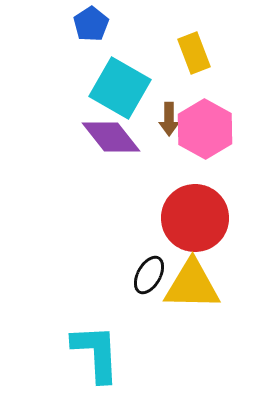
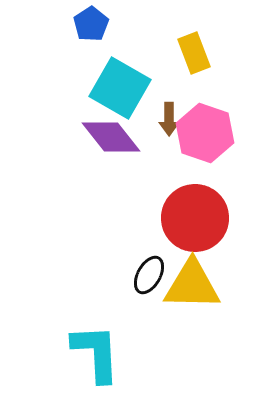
pink hexagon: moved 4 px down; rotated 10 degrees counterclockwise
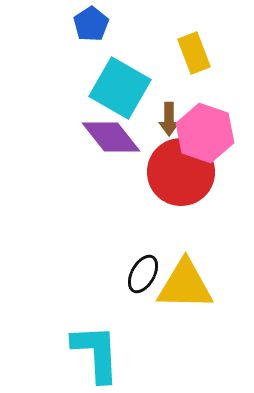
red circle: moved 14 px left, 46 px up
black ellipse: moved 6 px left, 1 px up
yellow triangle: moved 7 px left
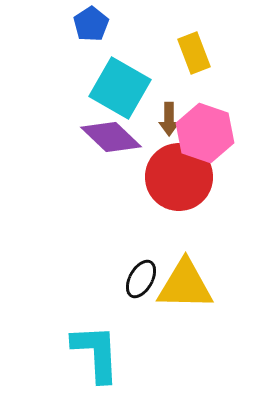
purple diamond: rotated 8 degrees counterclockwise
red circle: moved 2 px left, 5 px down
black ellipse: moved 2 px left, 5 px down
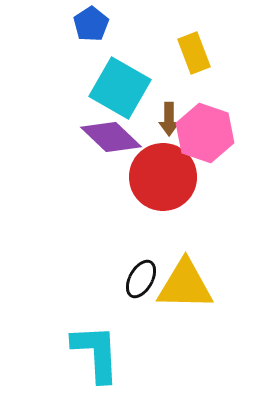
red circle: moved 16 px left
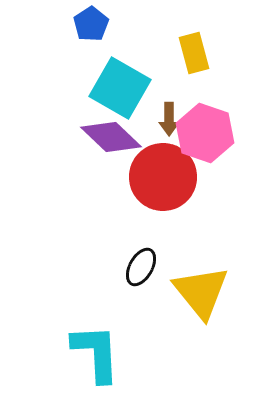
yellow rectangle: rotated 6 degrees clockwise
black ellipse: moved 12 px up
yellow triangle: moved 16 px right, 7 px down; rotated 50 degrees clockwise
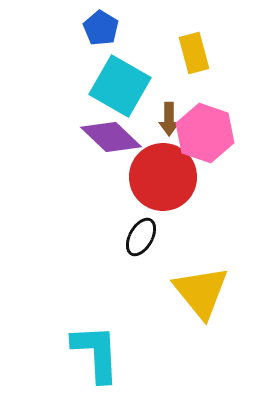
blue pentagon: moved 10 px right, 4 px down; rotated 8 degrees counterclockwise
cyan square: moved 2 px up
black ellipse: moved 30 px up
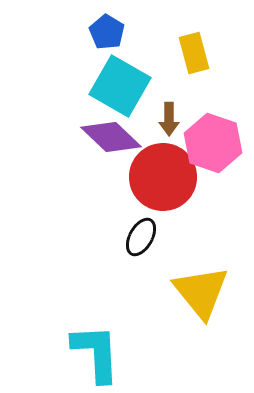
blue pentagon: moved 6 px right, 4 px down
pink hexagon: moved 8 px right, 10 px down
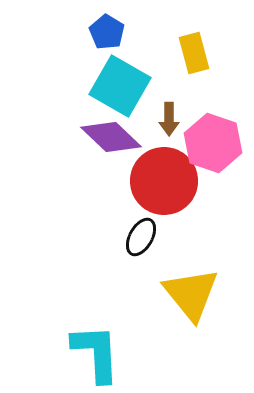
red circle: moved 1 px right, 4 px down
yellow triangle: moved 10 px left, 2 px down
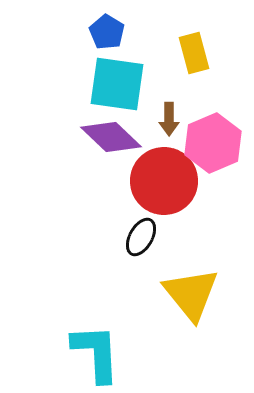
cyan square: moved 3 px left, 2 px up; rotated 22 degrees counterclockwise
pink hexagon: rotated 18 degrees clockwise
